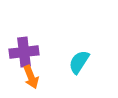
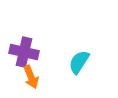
purple cross: rotated 20 degrees clockwise
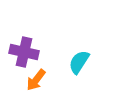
orange arrow: moved 5 px right, 3 px down; rotated 60 degrees clockwise
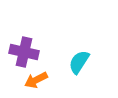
orange arrow: rotated 25 degrees clockwise
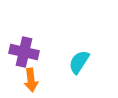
orange arrow: moved 5 px left; rotated 70 degrees counterclockwise
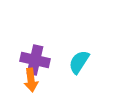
purple cross: moved 11 px right, 8 px down
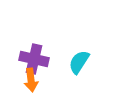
purple cross: moved 1 px left, 1 px up
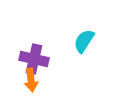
cyan semicircle: moved 5 px right, 21 px up
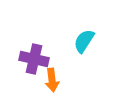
orange arrow: moved 21 px right
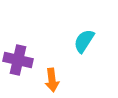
purple cross: moved 16 px left, 1 px down
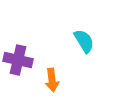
cyan semicircle: rotated 115 degrees clockwise
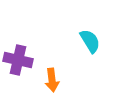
cyan semicircle: moved 6 px right
